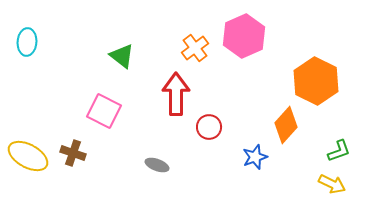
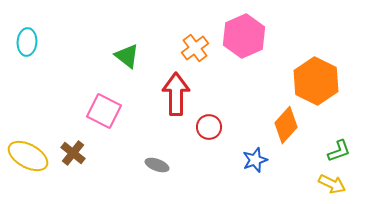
green triangle: moved 5 px right
brown cross: rotated 20 degrees clockwise
blue star: moved 3 px down
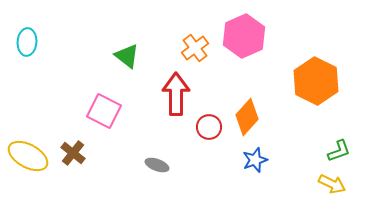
orange diamond: moved 39 px left, 8 px up
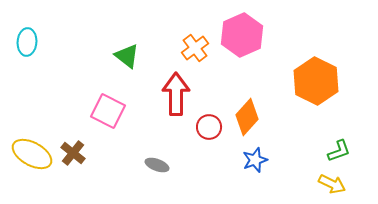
pink hexagon: moved 2 px left, 1 px up
pink square: moved 4 px right
yellow ellipse: moved 4 px right, 2 px up
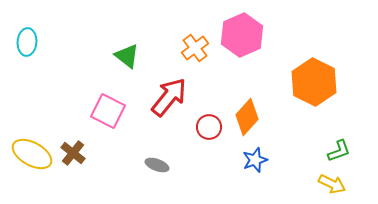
orange hexagon: moved 2 px left, 1 px down
red arrow: moved 7 px left, 3 px down; rotated 39 degrees clockwise
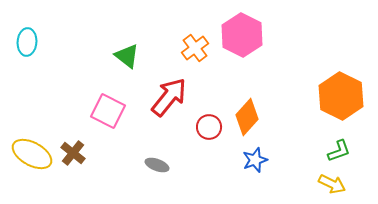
pink hexagon: rotated 9 degrees counterclockwise
orange hexagon: moved 27 px right, 14 px down
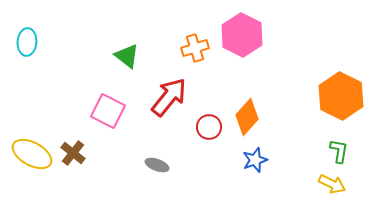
orange cross: rotated 20 degrees clockwise
green L-shape: rotated 60 degrees counterclockwise
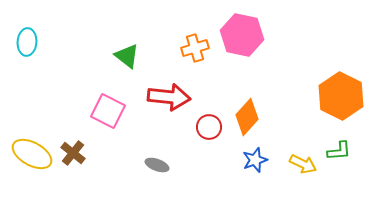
pink hexagon: rotated 15 degrees counterclockwise
red arrow: rotated 57 degrees clockwise
green L-shape: rotated 75 degrees clockwise
yellow arrow: moved 29 px left, 20 px up
